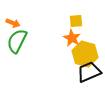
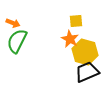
orange star: moved 2 px left, 1 px down
yellow hexagon: moved 2 px up
black trapezoid: moved 2 px left
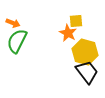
orange star: moved 2 px left, 6 px up
black trapezoid: rotated 75 degrees clockwise
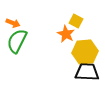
yellow square: rotated 32 degrees clockwise
orange star: moved 2 px left, 1 px down
yellow hexagon: rotated 20 degrees counterclockwise
black trapezoid: rotated 50 degrees counterclockwise
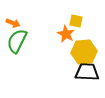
yellow square: rotated 16 degrees counterclockwise
yellow hexagon: moved 1 px left
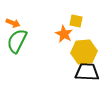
orange star: moved 2 px left
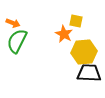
black trapezoid: moved 2 px right, 1 px down
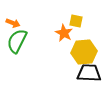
orange star: moved 1 px up
